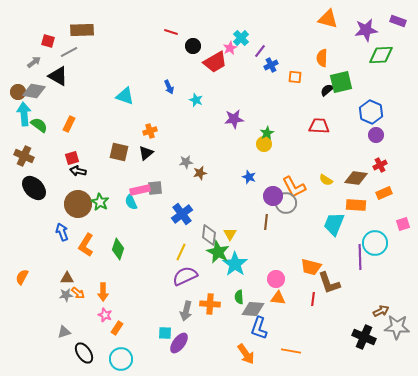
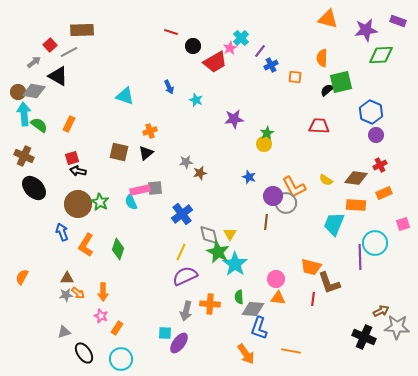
red square at (48, 41): moved 2 px right, 4 px down; rotated 32 degrees clockwise
gray diamond at (209, 235): rotated 20 degrees counterclockwise
pink star at (105, 315): moved 4 px left, 1 px down
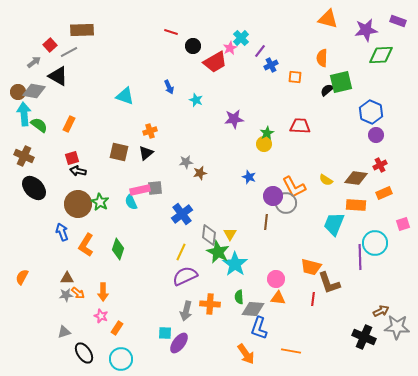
red trapezoid at (319, 126): moved 19 px left
gray diamond at (209, 235): rotated 20 degrees clockwise
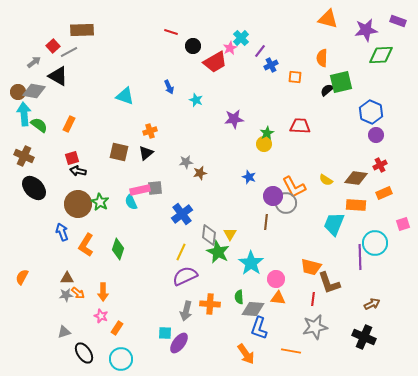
red square at (50, 45): moved 3 px right, 1 px down
cyan star at (235, 264): moved 16 px right, 1 px up
brown arrow at (381, 311): moved 9 px left, 7 px up
gray star at (397, 327): moved 82 px left; rotated 15 degrees counterclockwise
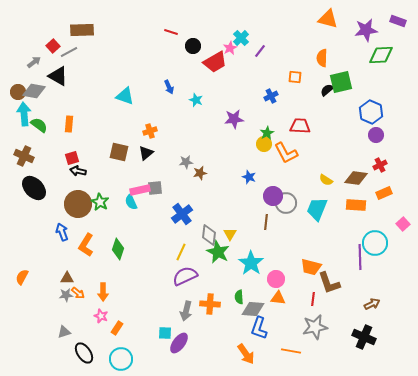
blue cross at (271, 65): moved 31 px down
orange rectangle at (69, 124): rotated 21 degrees counterclockwise
orange L-shape at (294, 187): moved 8 px left, 34 px up
cyan trapezoid at (334, 224): moved 17 px left, 15 px up
pink square at (403, 224): rotated 24 degrees counterclockwise
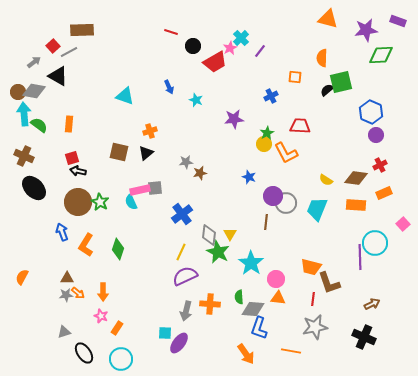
brown circle at (78, 204): moved 2 px up
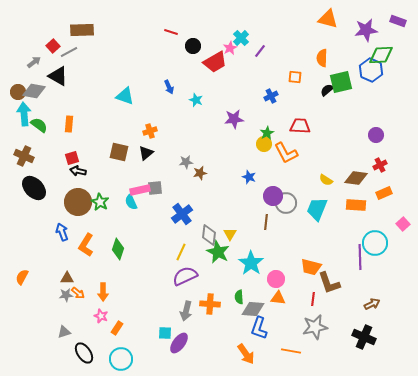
blue hexagon at (371, 112): moved 42 px up
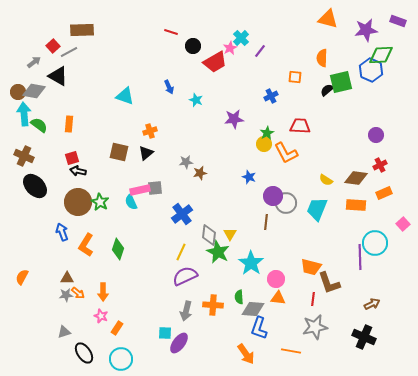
black ellipse at (34, 188): moved 1 px right, 2 px up
orange cross at (210, 304): moved 3 px right, 1 px down
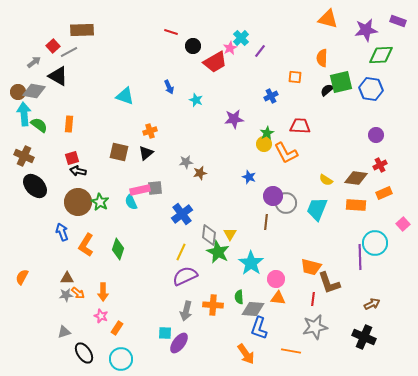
blue hexagon at (371, 70): moved 19 px down; rotated 15 degrees counterclockwise
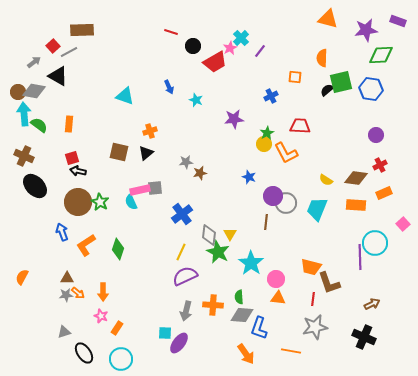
orange L-shape at (86, 245): rotated 25 degrees clockwise
gray diamond at (253, 309): moved 11 px left, 6 px down
